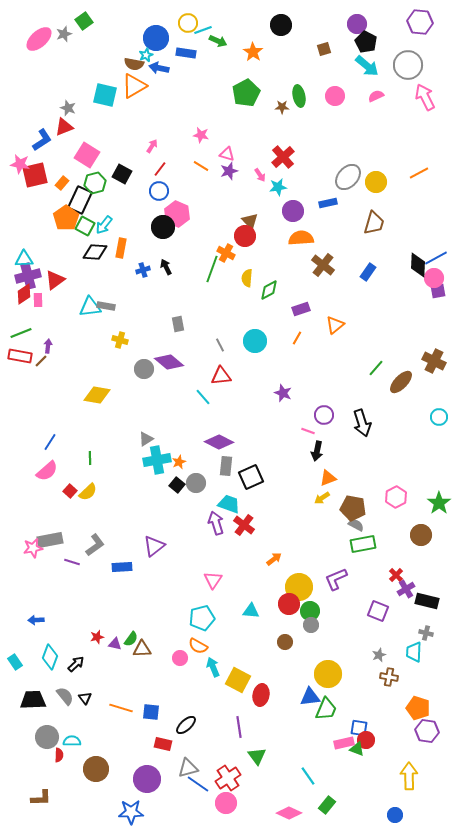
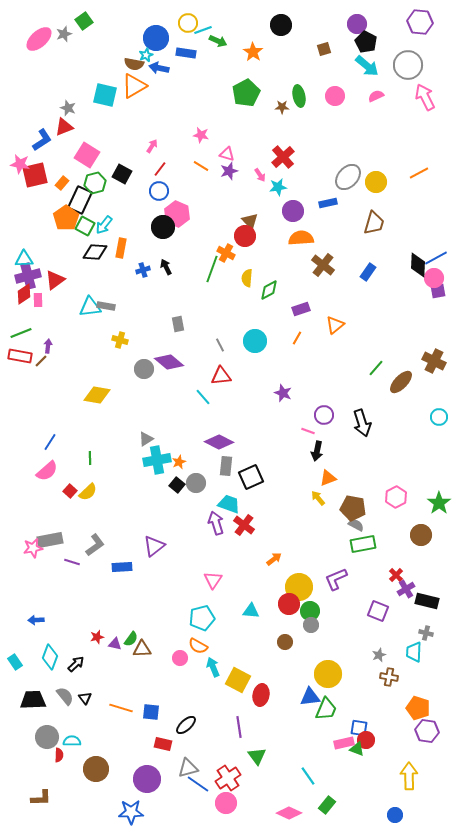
yellow arrow at (322, 498): moved 4 px left; rotated 84 degrees clockwise
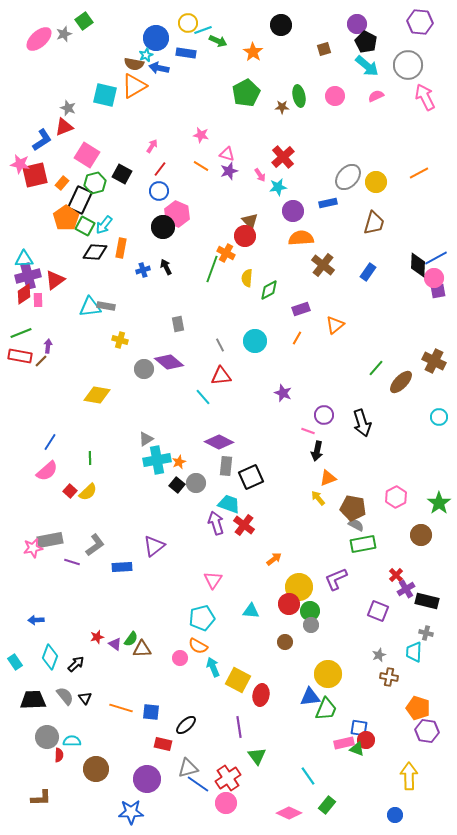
purple triangle at (115, 644): rotated 24 degrees clockwise
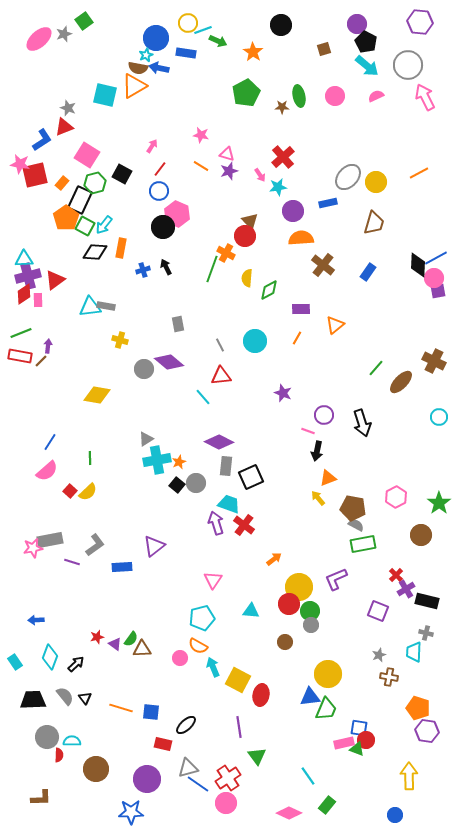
brown semicircle at (134, 64): moved 4 px right, 4 px down
purple rectangle at (301, 309): rotated 18 degrees clockwise
